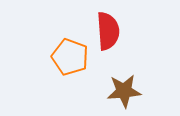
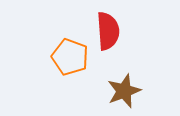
brown star: rotated 16 degrees counterclockwise
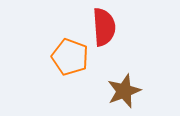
red semicircle: moved 4 px left, 4 px up
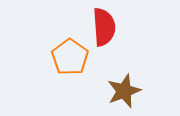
orange pentagon: rotated 15 degrees clockwise
